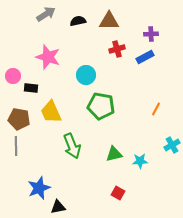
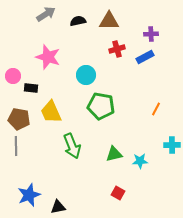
cyan cross: rotated 28 degrees clockwise
blue star: moved 10 px left, 7 px down
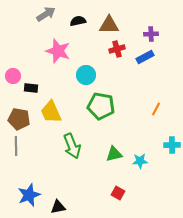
brown triangle: moved 4 px down
pink star: moved 10 px right, 6 px up
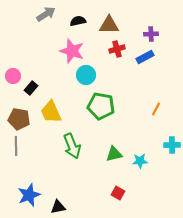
pink star: moved 14 px right
black rectangle: rotated 56 degrees counterclockwise
